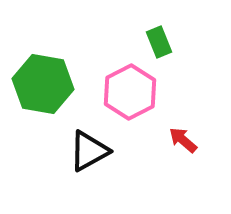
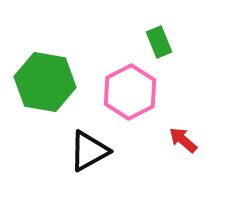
green hexagon: moved 2 px right, 2 px up
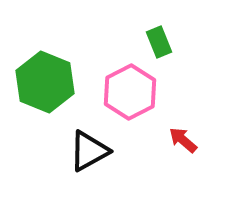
green hexagon: rotated 12 degrees clockwise
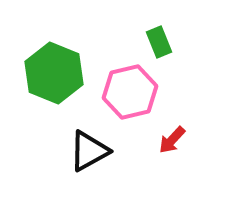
green hexagon: moved 9 px right, 9 px up
pink hexagon: rotated 14 degrees clockwise
red arrow: moved 11 px left; rotated 88 degrees counterclockwise
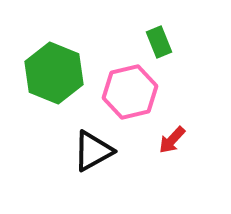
black triangle: moved 4 px right
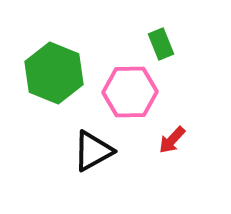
green rectangle: moved 2 px right, 2 px down
pink hexagon: rotated 12 degrees clockwise
